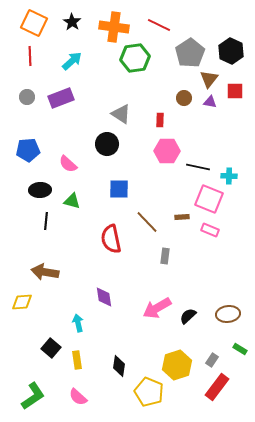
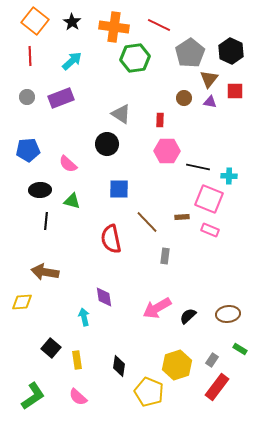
orange square at (34, 23): moved 1 px right, 2 px up; rotated 12 degrees clockwise
cyan arrow at (78, 323): moved 6 px right, 6 px up
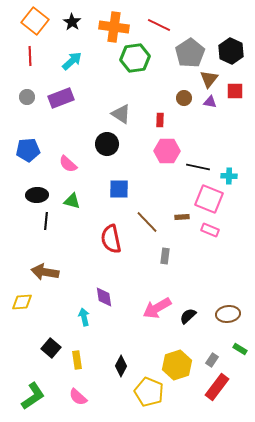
black ellipse at (40, 190): moved 3 px left, 5 px down
black diamond at (119, 366): moved 2 px right; rotated 20 degrees clockwise
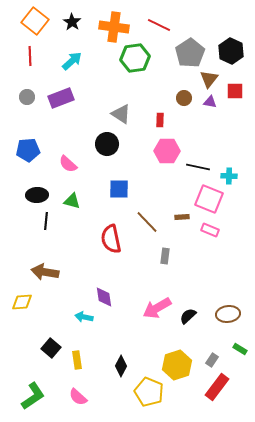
cyan arrow at (84, 317): rotated 66 degrees counterclockwise
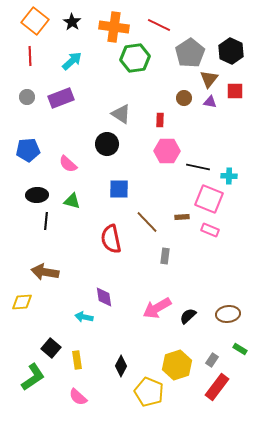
green L-shape at (33, 396): moved 19 px up
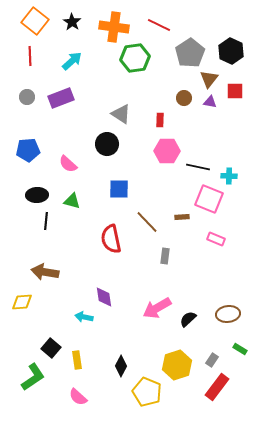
pink rectangle at (210, 230): moved 6 px right, 9 px down
black semicircle at (188, 316): moved 3 px down
yellow pentagon at (149, 392): moved 2 px left
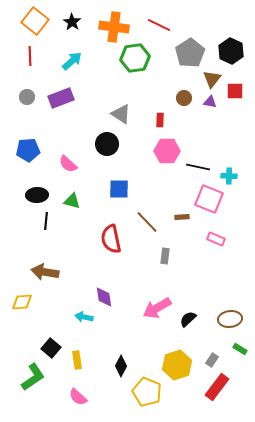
brown triangle at (209, 79): moved 3 px right
brown ellipse at (228, 314): moved 2 px right, 5 px down
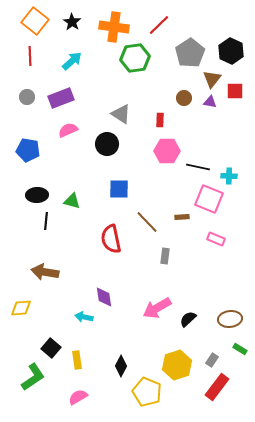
red line at (159, 25): rotated 70 degrees counterclockwise
blue pentagon at (28, 150): rotated 15 degrees clockwise
pink semicircle at (68, 164): moved 34 px up; rotated 114 degrees clockwise
yellow diamond at (22, 302): moved 1 px left, 6 px down
pink semicircle at (78, 397): rotated 108 degrees clockwise
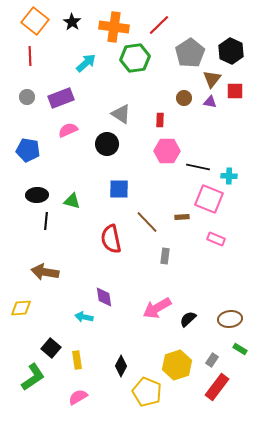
cyan arrow at (72, 61): moved 14 px right, 2 px down
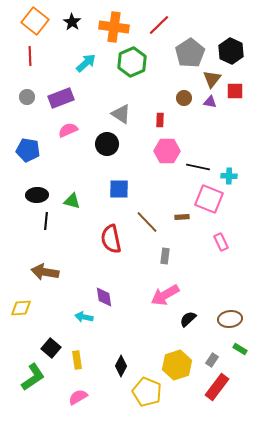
green hexagon at (135, 58): moved 3 px left, 4 px down; rotated 16 degrees counterclockwise
pink rectangle at (216, 239): moved 5 px right, 3 px down; rotated 42 degrees clockwise
pink arrow at (157, 308): moved 8 px right, 13 px up
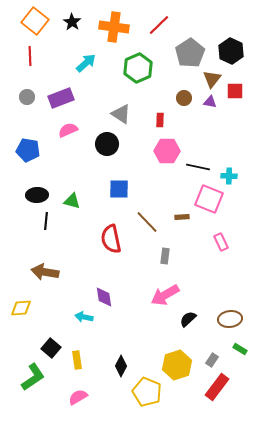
green hexagon at (132, 62): moved 6 px right, 6 px down
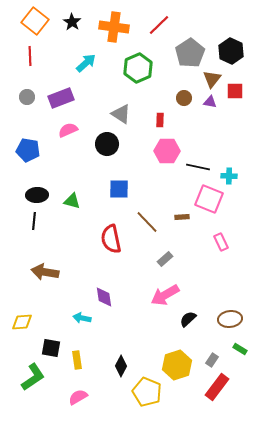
black line at (46, 221): moved 12 px left
gray rectangle at (165, 256): moved 3 px down; rotated 42 degrees clockwise
yellow diamond at (21, 308): moved 1 px right, 14 px down
cyan arrow at (84, 317): moved 2 px left, 1 px down
black square at (51, 348): rotated 30 degrees counterclockwise
